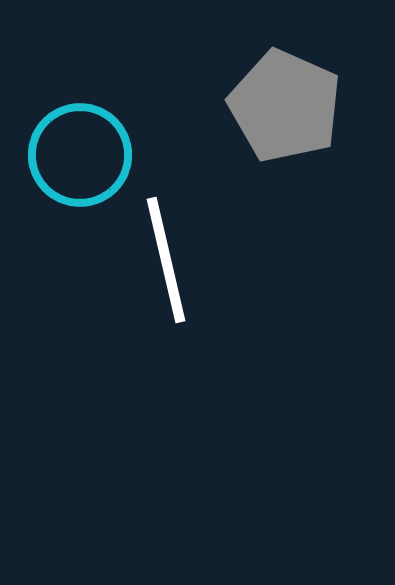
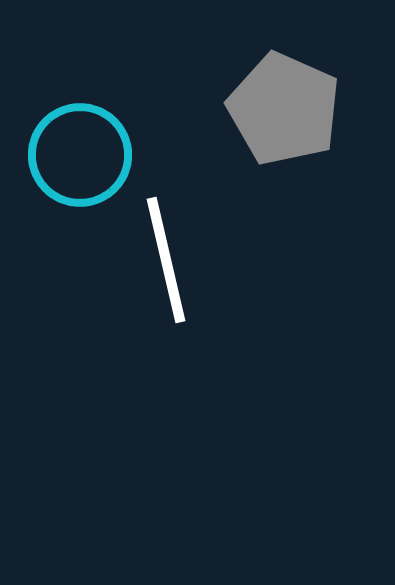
gray pentagon: moved 1 px left, 3 px down
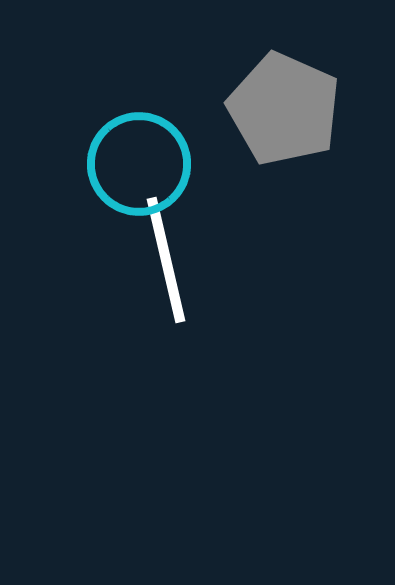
cyan circle: moved 59 px right, 9 px down
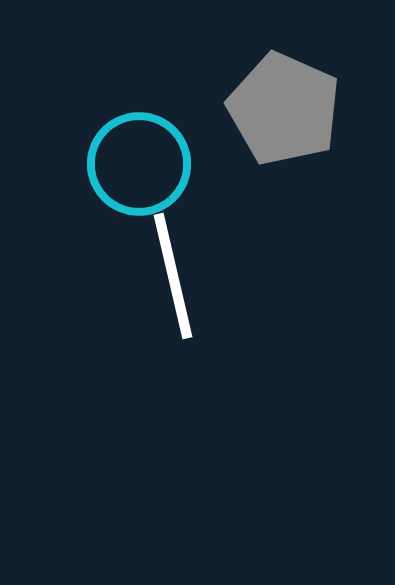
white line: moved 7 px right, 16 px down
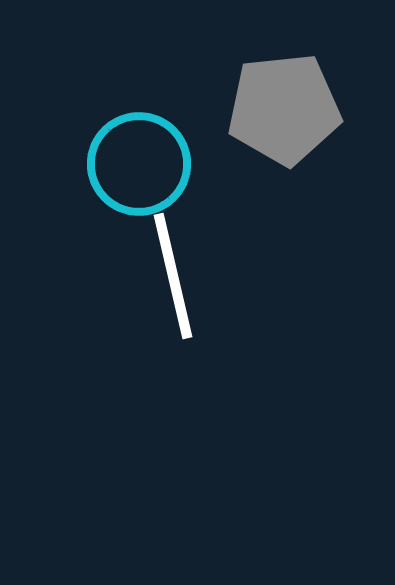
gray pentagon: rotated 30 degrees counterclockwise
